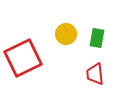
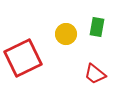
green rectangle: moved 11 px up
red trapezoid: rotated 45 degrees counterclockwise
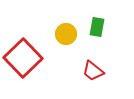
red square: rotated 18 degrees counterclockwise
red trapezoid: moved 2 px left, 3 px up
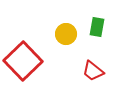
red square: moved 3 px down
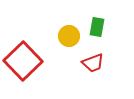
yellow circle: moved 3 px right, 2 px down
red trapezoid: moved 8 px up; rotated 60 degrees counterclockwise
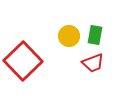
green rectangle: moved 2 px left, 8 px down
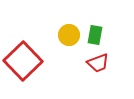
yellow circle: moved 1 px up
red trapezoid: moved 5 px right
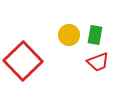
red trapezoid: moved 1 px up
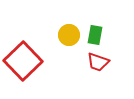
red trapezoid: rotated 40 degrees clockwise
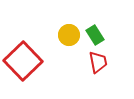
green rectangle: rotated 42 degrees counterclockwise
red trapezoid: rotated 120 degrees counterclockwise
